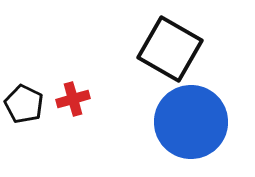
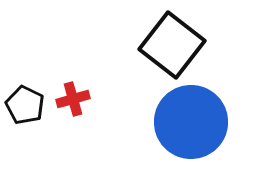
black square: moved 2 px right, 4 px up; rotated 8 degrees clockwise
black pentagon: moved 1 px right, 1 px down
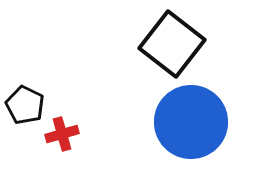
black square: moved 1 px up
red cross: moved 11 px left, 35 px down
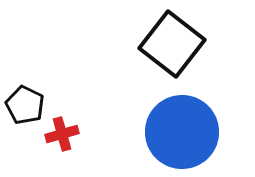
blue circle: moved 9 px left, 10 px down
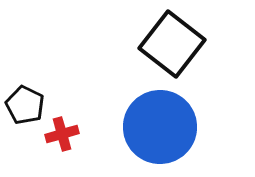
blue circle: moved 22 px left, 5 px up
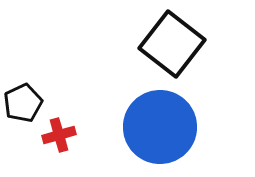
black pentagon: moved 2 px left, 2 px up; rotated 21 degrees clockwise
red cross: moved 3 px left, 1 px down
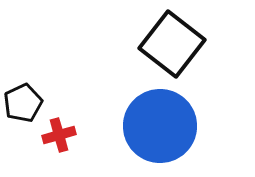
blue circle: moved 1 px up
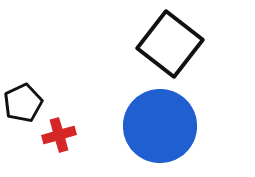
black square: moved 2 px left
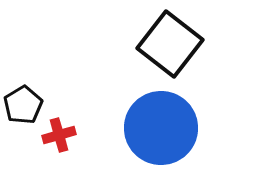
black pentagon: moved 2 px down; rotated 6 degrees counterclockwise
blue circle: moved 1 px right, 2 px down
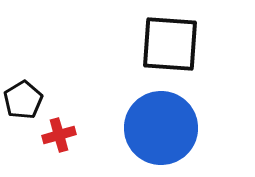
black square: rotated 34 degrees counterclockwise
black pentagon: moved 5 px up
